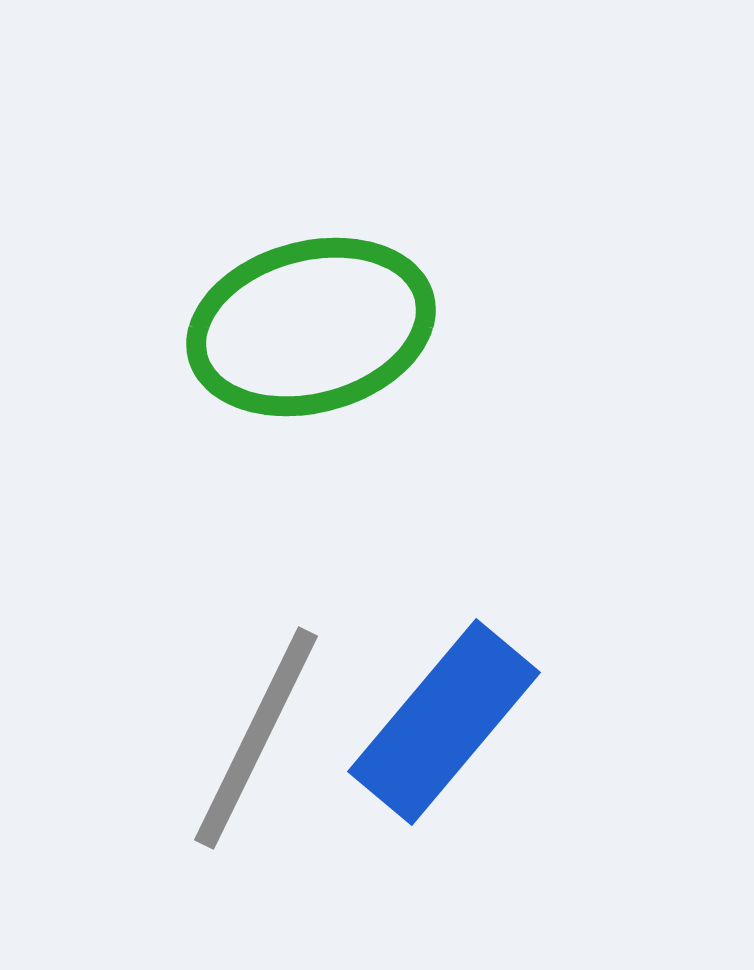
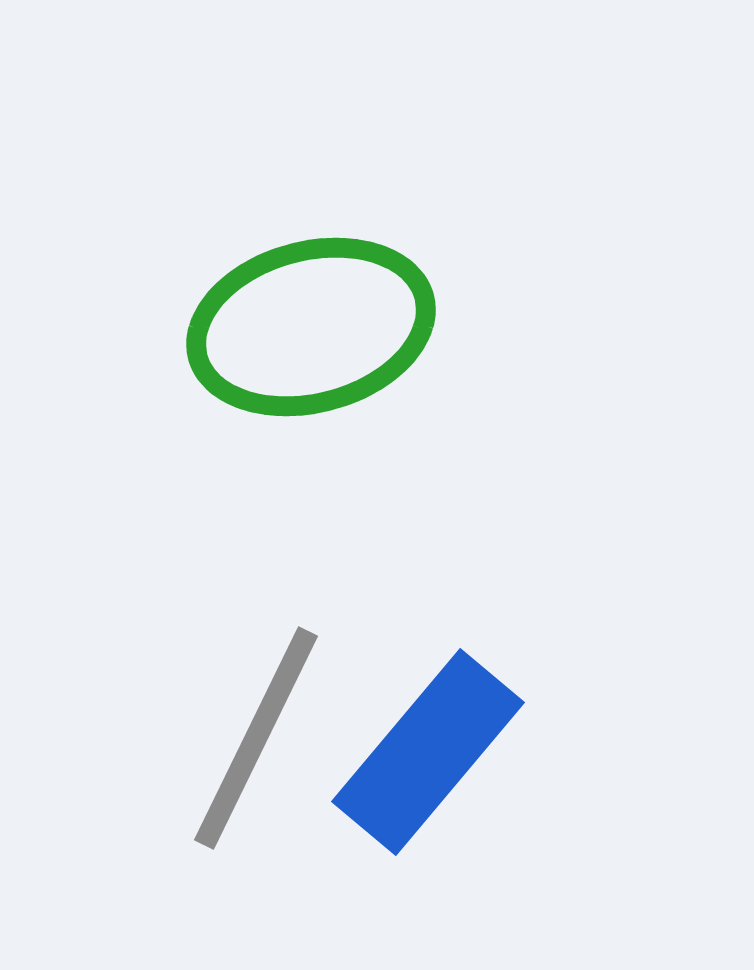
blue rectangle: moved 16 px left, 30 px down
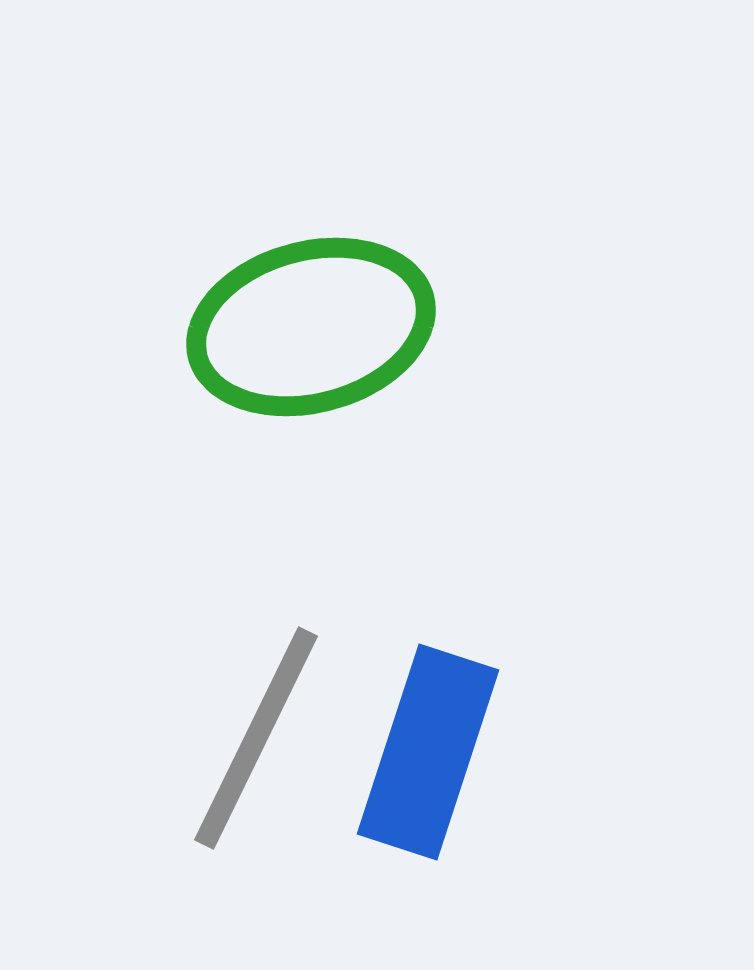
blue rectangle: rotated 22 degrees counterclockwise
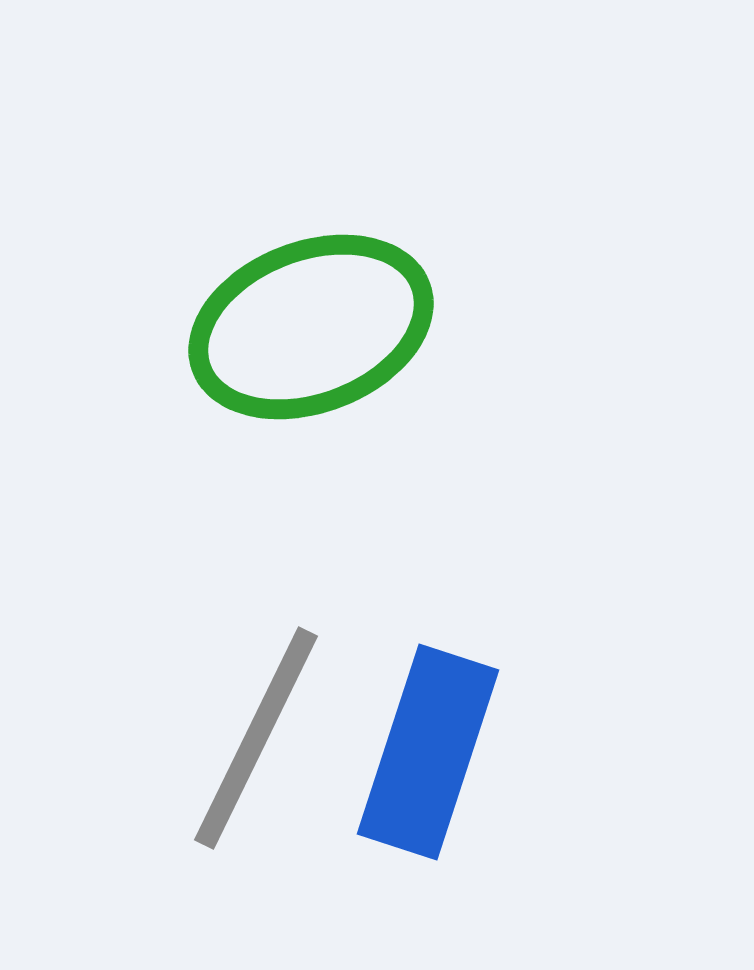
green ellipse: rotated 6 degrees counterclockwise
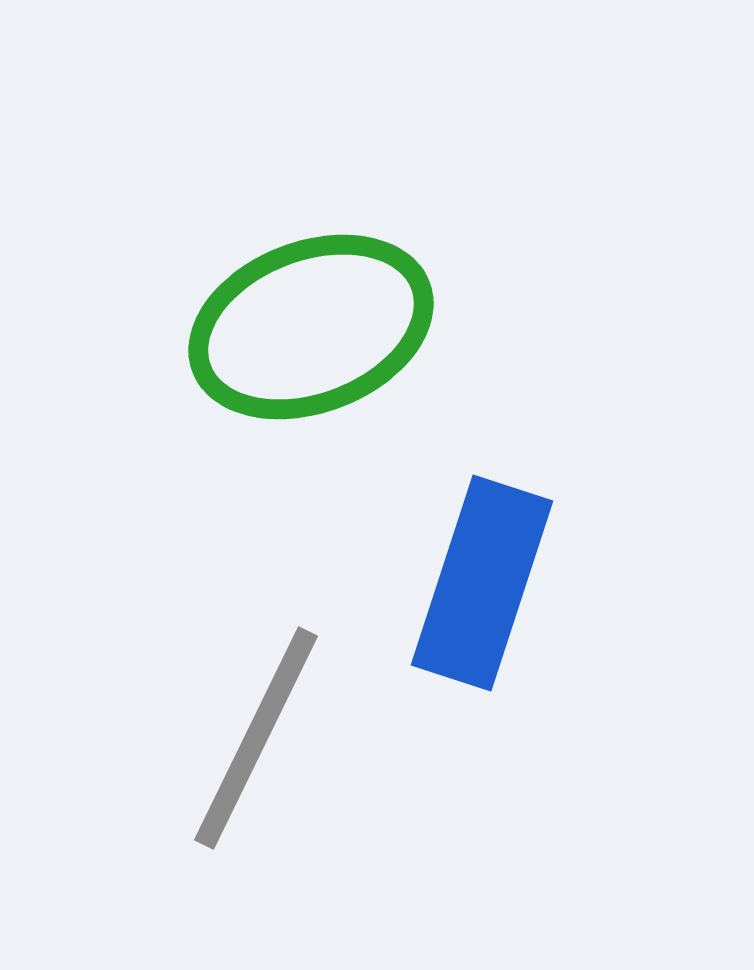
blue rectangle: moved 54 px right, 169 px up
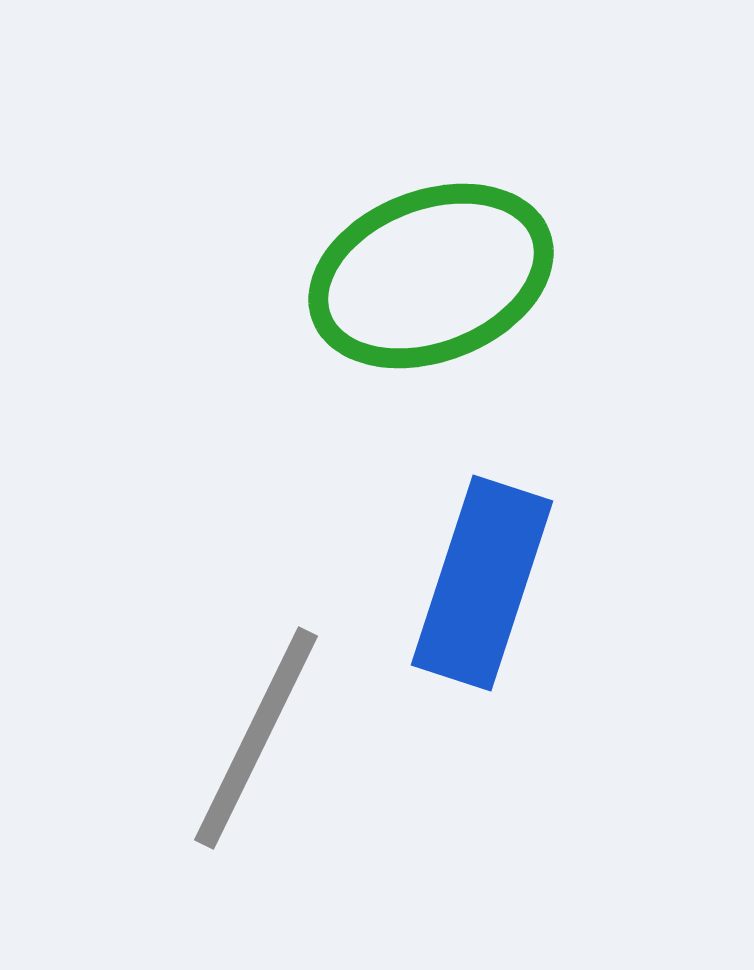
green ellipse: moved 120 px right, 51 px up
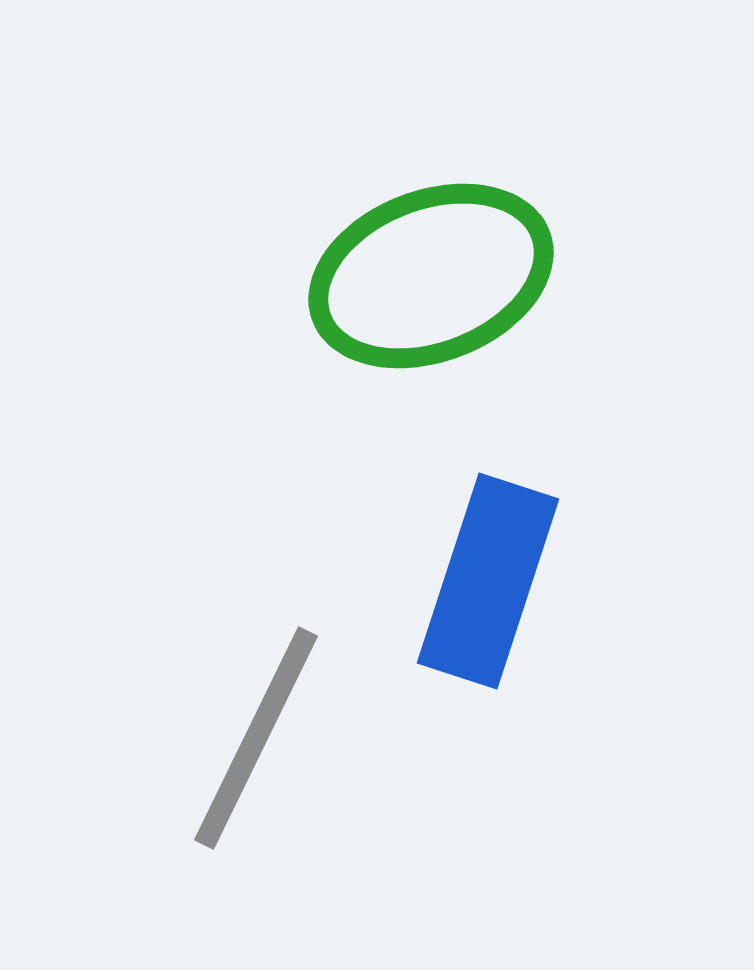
blue rectangle: moved 6 px right, 2 px up
